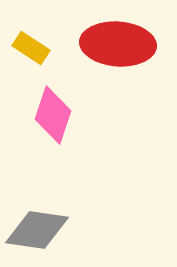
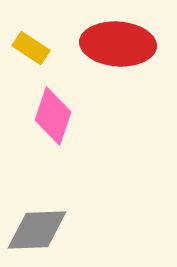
pink diamond: moved 1 px down
gray diamond: rotated 10 degrees counterclockwise
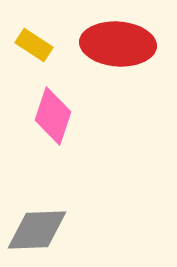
yellow rectangle: moved 3 px right, 3 px up
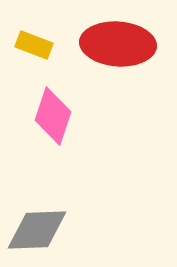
yellow rectangle: rotated 12 degrees counterclockwise
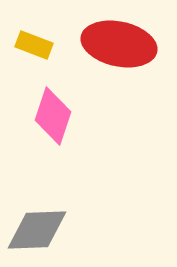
red ellipse: moved 1 px right; rotated 8 degrees clockwise
